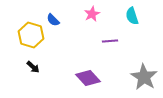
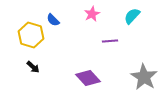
cyan semicircle: rotated 60 degrees clockwise
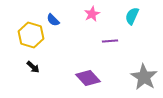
cyan semicircle: rotated 18 degrees counterclockwise
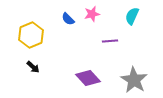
pink star: rotated 14 degrees clockwise
blue semicircle: moved 15 px right, 1 px up
yellow hexagon: rotated 20 degrees clockwise
gray star: moved 10 px left, 3 px down
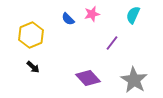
cyan semicircle: moved 1 px right, 1 px up
purple line: moved 2 px right, 2 px down; rotated 49 degrees counterclockwise
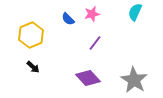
cyan semicircle: moved 2 px right, 3 px up
purple line: moved 17 px left
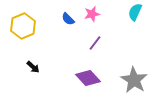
yellow hexagon: moved 8 px left, 9 px up
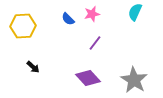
yellow hexagon: rotated 20 degrees clockwise
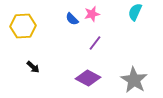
blue semicircle: moved 4 px right
purple diamond: rotated 20 degrees counterclockwise
